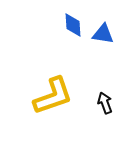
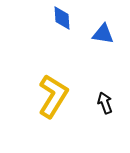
blue diamond: moved 11 px left, 7 px up
yellow L-shape: rotated 39 degrees counterclockwise
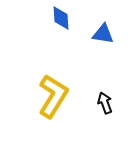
blue diamond: moved 1 px left
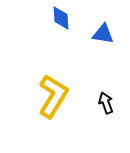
black arrow: moved 1 px right
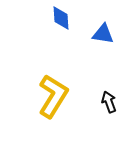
black arrow: moved 3 px right, 1 px up
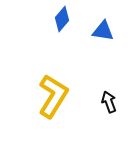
blue diamond: moved 1 px right, 1 px down; rotated 45 degrees clockwise
blue triangle: moved 3 px up
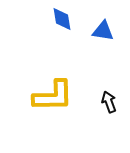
blue diamond: rotated 50 degrees counterclockwise
yellow L-shape: rotated 57 degrees clockwise
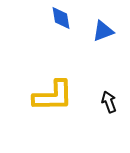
blue diamond: moved 1 px left, 1 px up
blue triangle: rotated 30 degrees counterclockwise
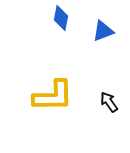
blue diamond: rotated 20 degrees clockwise
black arrow: rotated 15 degrees counterclockwise
